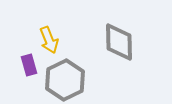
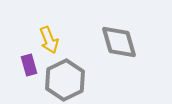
gray diamond: rotated 15 degrees counterclockwise
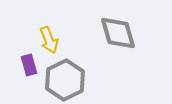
gray diamond: moved 1 px left, 9 px up
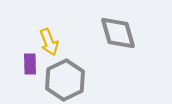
yellow arrow: moved 2 px down
purple rectangle: moved 1 px right, 1 px up; rotated 15 degrees clockwise
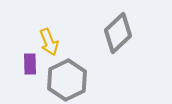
gray diamond: rotated 63 degrees clockwise
gray hexagon: moved 2 px right
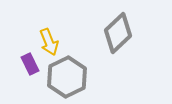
purple rectangle: rotated 25 degrees counterclockwise
gray hexagon: moved 3 px up
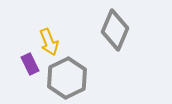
gray diamond: moved 3 px left, 3 px up; rotated 24 degrees counterclockwise
gray hexagon: moved 1 px down
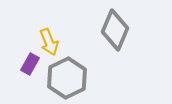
purple rectangle: rotated 55 degrees clockwise
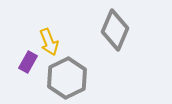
purple rectangle: moved 2 px left, 2 px up
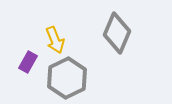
gray diamond: moved 2 px right, 3 px down
yellow arrow: moved 6 px right, 2 px up
